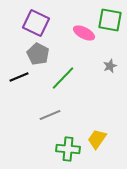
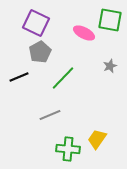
gray pentagon: moved 2 px right, 2 px up; rotated 15 degrees clockwise
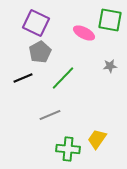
gray star: rotated 16 degrees clockwise
black line: moved 4 px right, 1 px down
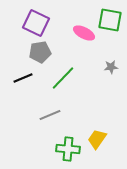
gray pentagon: rotated 20 degrees clockwise
gray star: moved 1 px right, 1 px down
